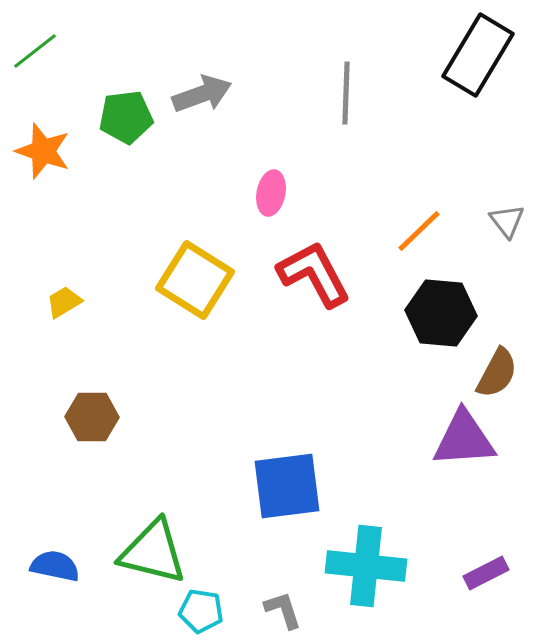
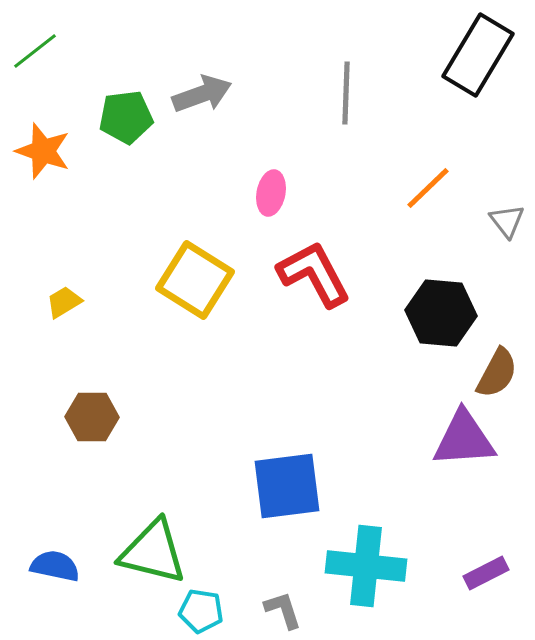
orange line: moved 9 px right, 43 px up
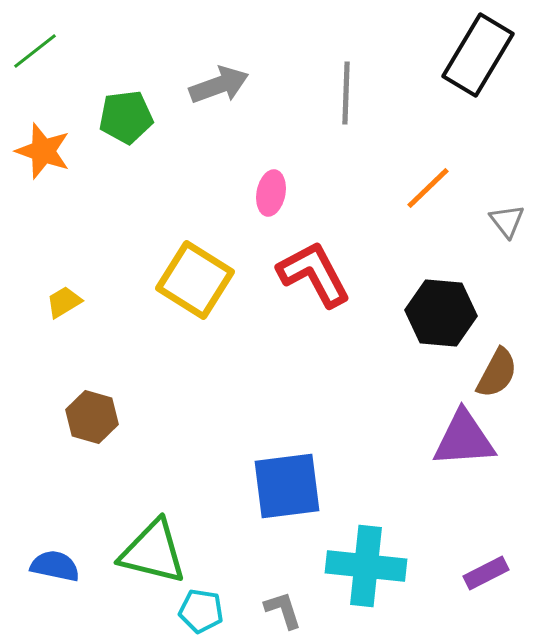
gray arrow: moved 17 px right, 9 px up
brown hexagon: rotated 15 degrees clockwise
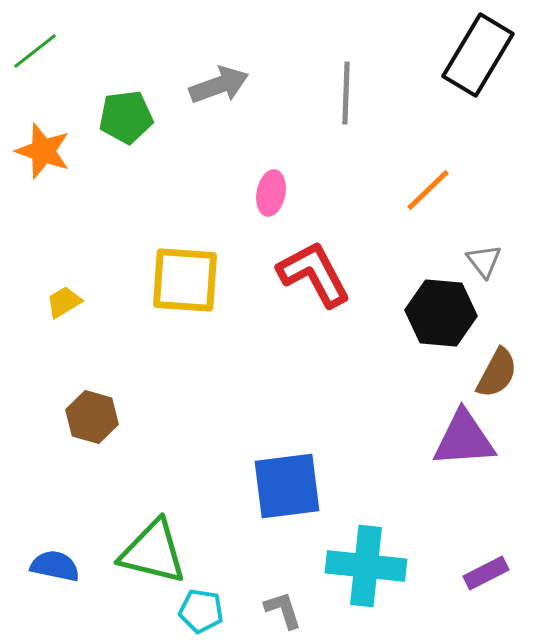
orange line: moved 2 px down
gray triangle: moved 23 px left, 40 px down
yellow square: moved 10 px left; rotated 28 degrees counterclockwise
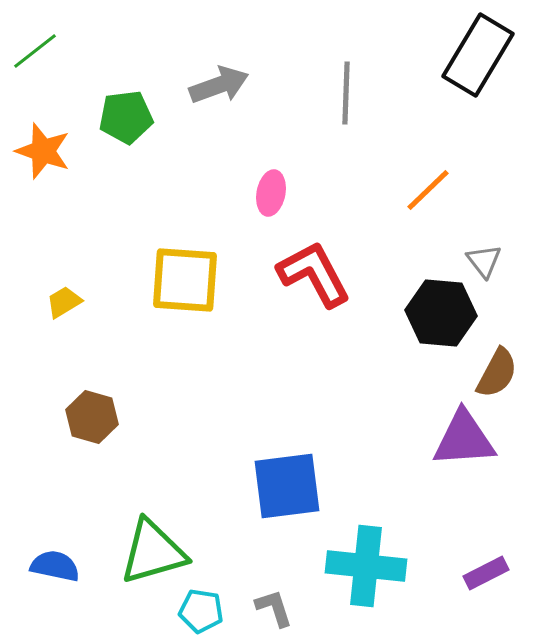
green triangle: rotated 30 degrees counterclockwise
gray L-shape: moved 9 px left, 2 px up
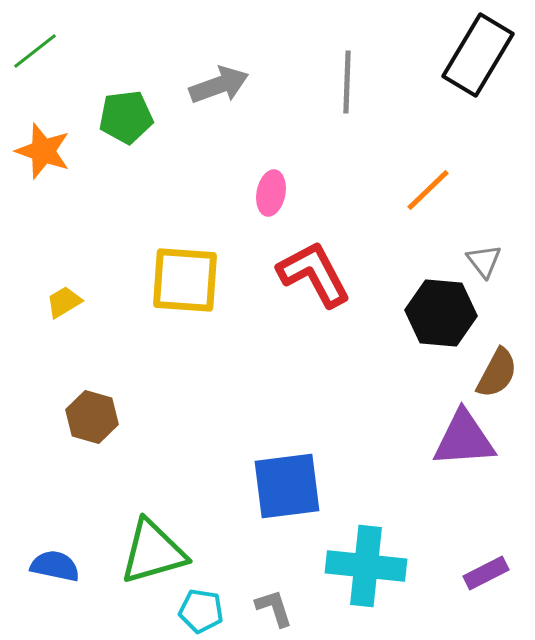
gray line: moved 1 px right, 11 px up
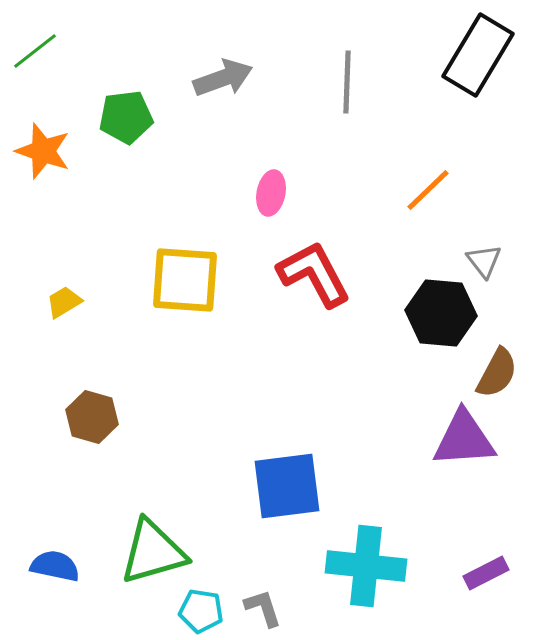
gray arrow: moved 4 px right, 7 px up
gray L-shape: moved 11 px left
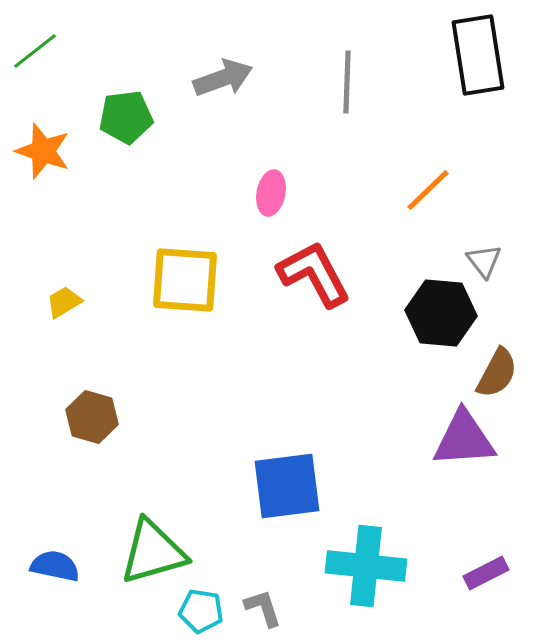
black rectangle: rotated 40 degrees counterclockwise
